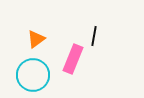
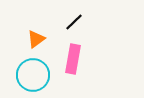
black line: moved 20 px left, 14 px up; rotated 36 degrees clockwise
pink rectangle: rotated 12 degrees counterclockwise
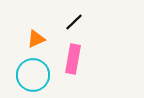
orange triangle: rotated 12 degrees clockwise
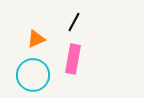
black line: rotated 18 degrees counterclockwise
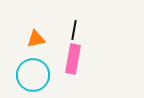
black line: moved 8 px down; rotated 18 degrees counterclockwise
orange triangle: rotated 12 degrees clockwise
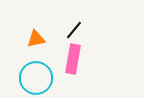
black line: rotated 30 degrees clockwise
cyan circle: moved 3 px right, 3 px down
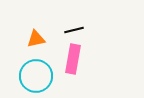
black line: rotated 36 degrees clockwise
cyan circle: moved 2 px up
